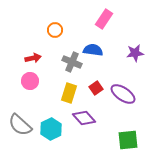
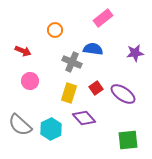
pink rectangle: moved 1 px left, 1 px up; rotated 18 degrees clockwise
blue semicircle: moved 1 px up
red arrow: moved 10 px left, 7 px up; rotated 35 degrees clockwise
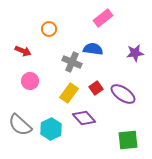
orange circle: moved 6 px left, 1 px up
yellow rectangle: rotated 18 degrees clockwise
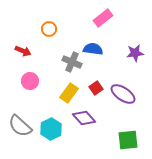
gray semicircle: moved 1 px down
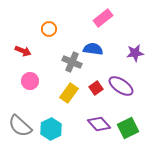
purple ellipse: moved 2 px left, 8 px up
purple diamond: moved 15 px right, 6 px down
green square: moved 12 px up; rotated 20 degrees counterclockwise
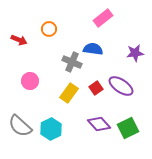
red arrow: moved 4 px left, 11 px up
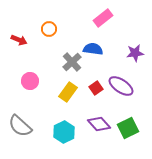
gray cross: rotated 24 degrees clockwise
yellow rectangle: moved 1 px left, 1 px up
cyan hexagon: moved 13 px right, 3 px down
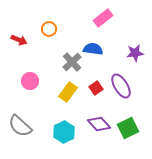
purple ellipse: rotated 25 degrees clockwise
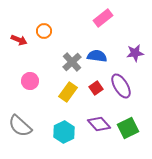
orange circle: moved 5 px left, 2 px down
blue semicircle: moved 4 px right, 7 px down
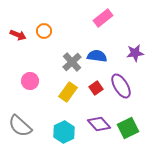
red arrow: moved 1 px left, 5 px up
